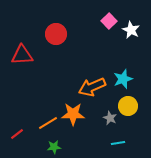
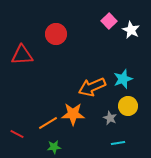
red line: rotated 64 degrees clockwise
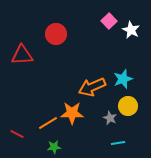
orange star: moved 1 px left, 1 px up
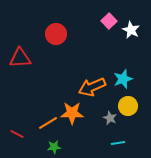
red triangle: moved 2 px left, 3 px down
